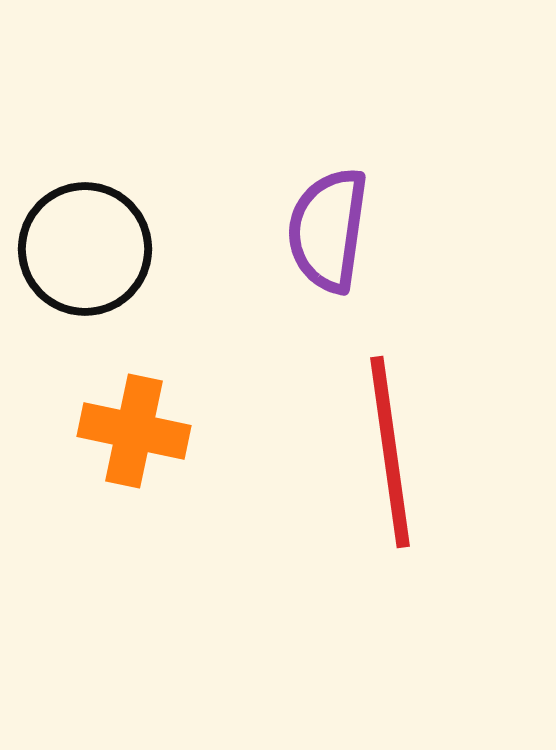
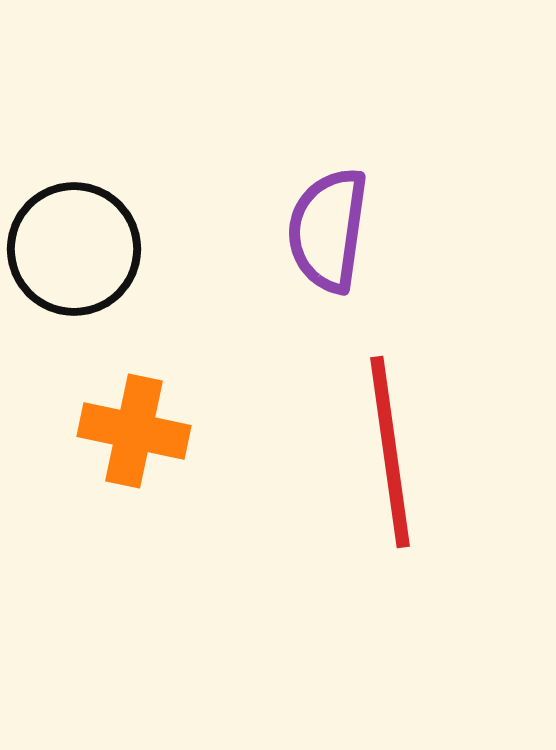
black circle: moved 11 px left
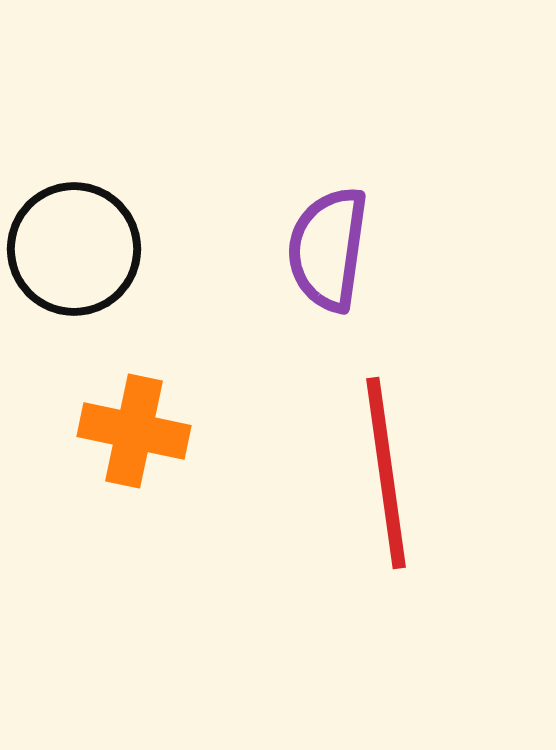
purple semicircle: moved 19 px down
red line: moved 4 px left, 21 px down
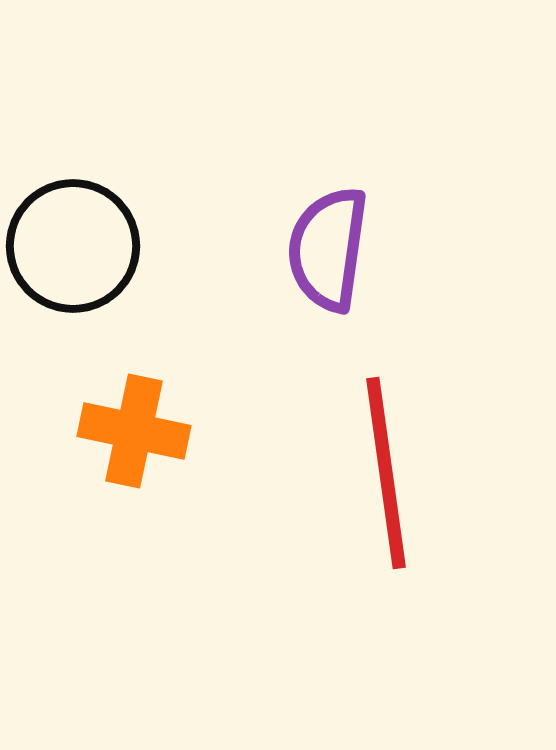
black circle: moved 1 px left, 3 px up
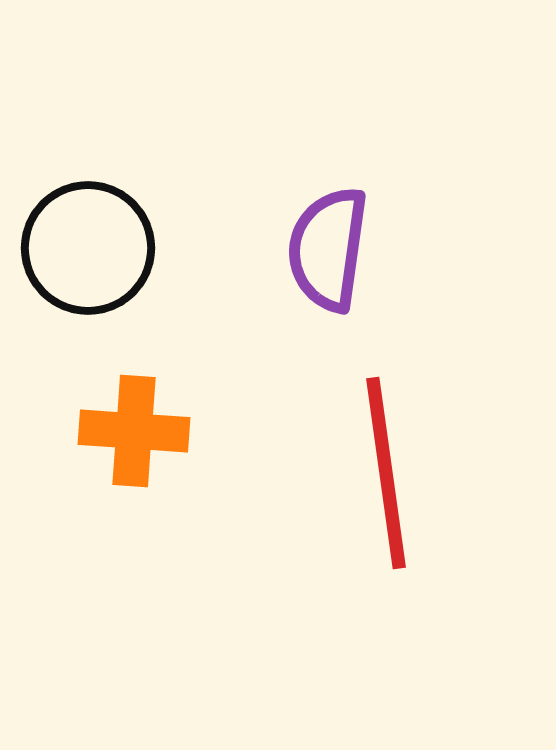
black circle: moved 15 px right, 2 px down
orange cross: rotated 8 degrees counterclockwise
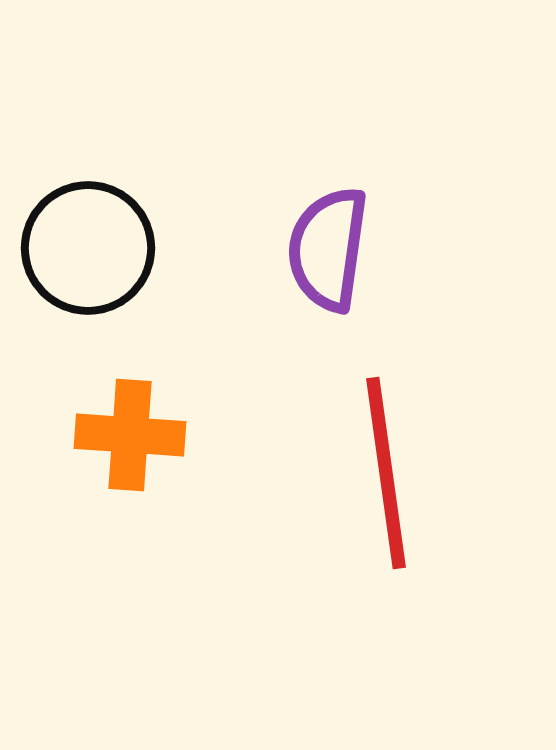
orange cross: moved 4 px left, 4 px down
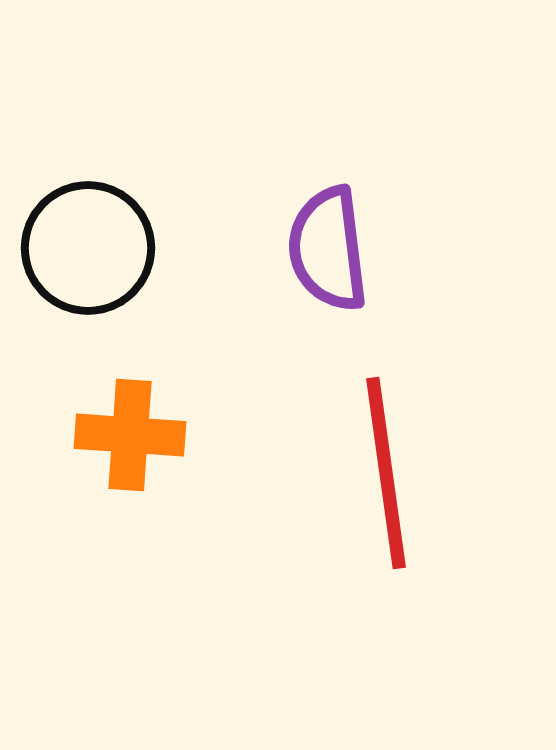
purple semicircle: rotated 15 degrees counterclockwise
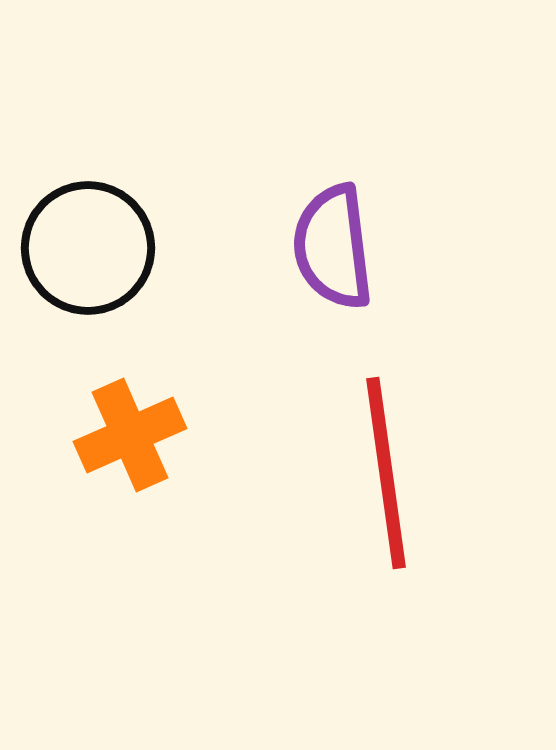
purple semicircle: moved 5 px right, 2 px up
orange cross: rotated 28 degrees counterclockwise
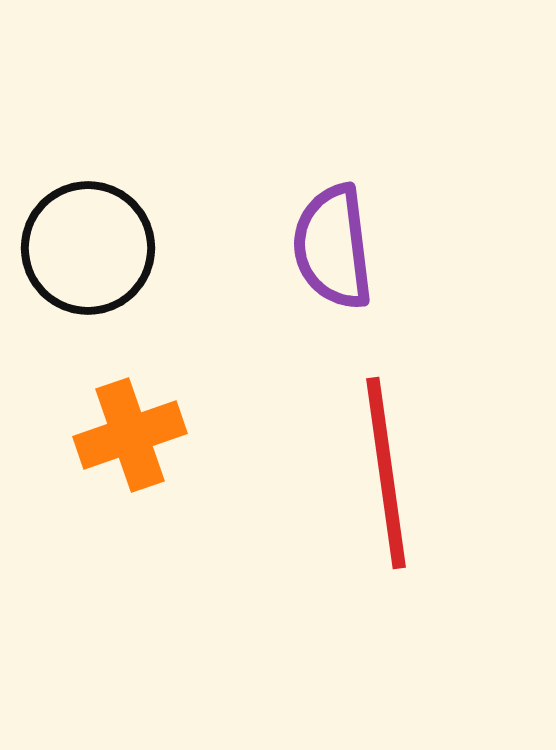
orange cross: rotated 5 degrees clockwise
